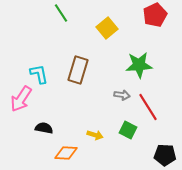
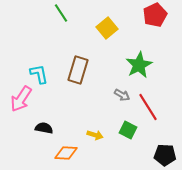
green star: rotated 24 degrees counterclockwise
gray arrow: rotated 21 degrees clockwise
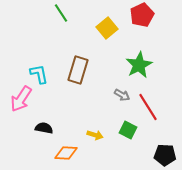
red pentagon: moved 13 px left
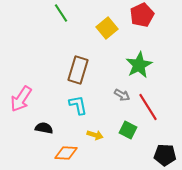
cyan L-shape: moved 39 px right, 31 px down
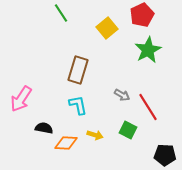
green star: moved 9 px right, 15 px up
orange diamond: moved 10 px up
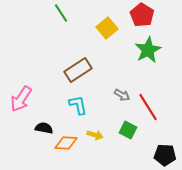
red pentagon: rotated 15 degrees counterclockwise
brown rectangle: rotated 40 degrees clockwise
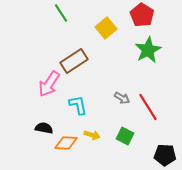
yellow square: moved 1 px left
brown rectangle: moved 4 px left, 9 px up
gray arrow: moved 3 px down
pink arrow: moved 28 px right, 15 px up
green square: moved 3 px left, 6 px down
yellow arrow: moved 3 px left
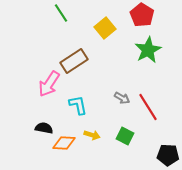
yellow square: moved 1 px left
orange diamond: moved 2 px left
black pentagon: moved 3 px right
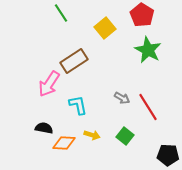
green star: rotated 16 degrees counterclockwise
green square: rotated 12 degrees clockwise
